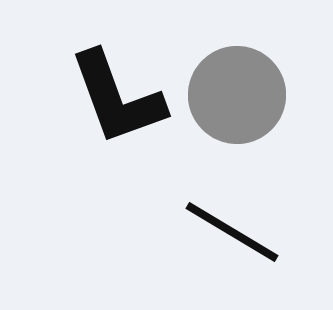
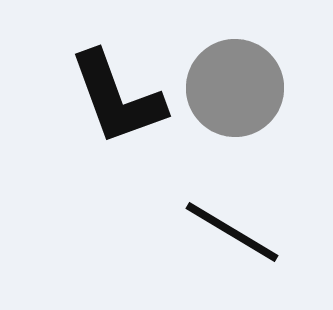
gray circle: moved 2 px left, 7 px up
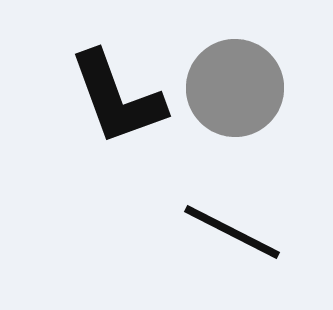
black line: rotated 4 degrees counterclockwise
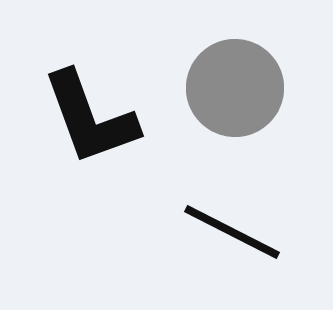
black L-shape: moved 27 px left, 20 px down
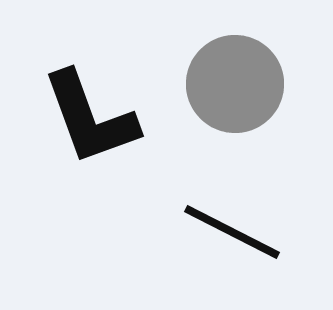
gray circle: moved 4 px up
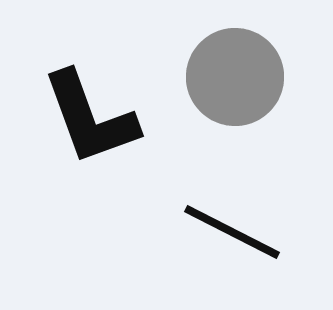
gray circle: moved 7 px up
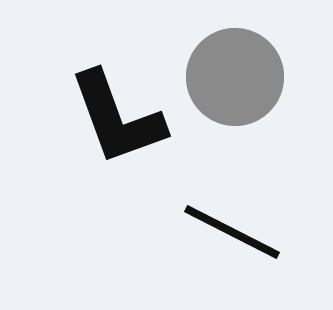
black L-shape: moved 27 px right
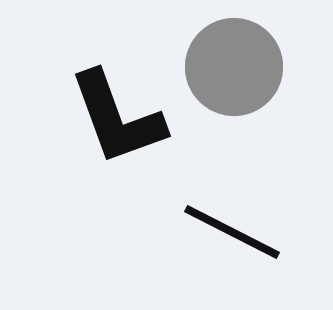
gray circle: moved 1 px left, 10 px up
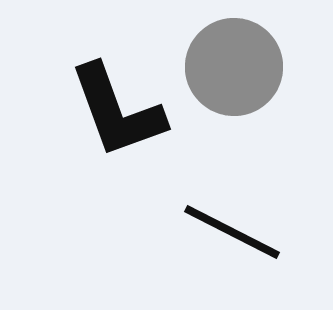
black L-shape: moved 7 px up
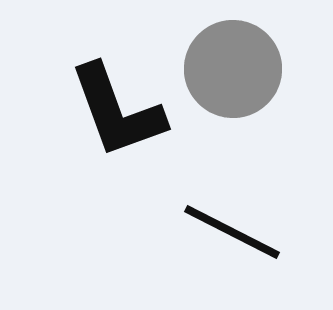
gray circle: moved 1 px left, 2 px down
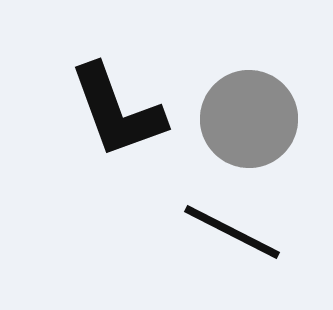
gray circle: moved 16 px right, 50 px down
